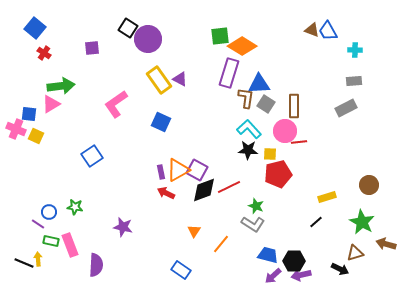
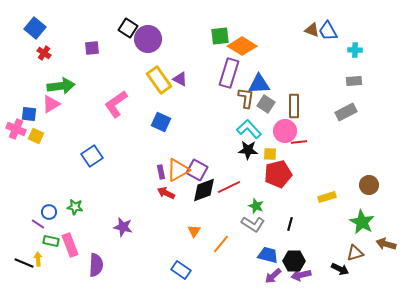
gray rectangle at (346, 108): moved 4 px down
black line at (316, 222): moved 26 px left, 2 px down; rotated 32 degrees counterclockwise
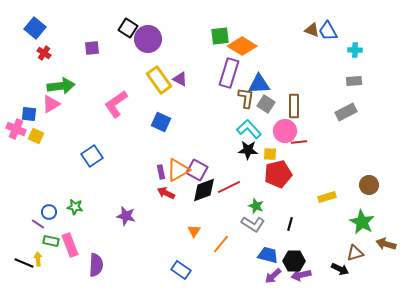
purple star at (123, 227): moved 3 px right, 11 px up
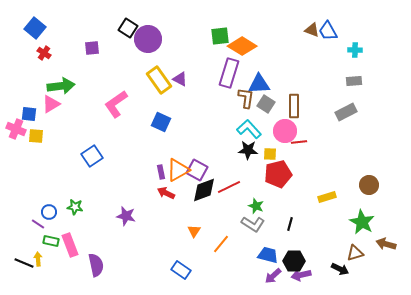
yellow square at (36, 136): rotated 21 degrees counterclockwise
purple semicircle at (96, 265): rotated 15 degrees counterclockwise
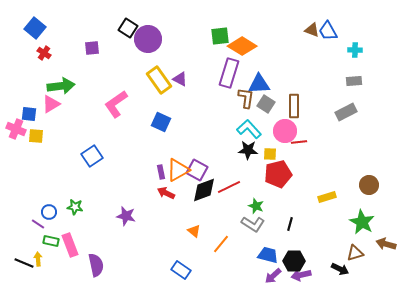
orange triangle at (194, 231): rotated 24 degrees counterclockwise
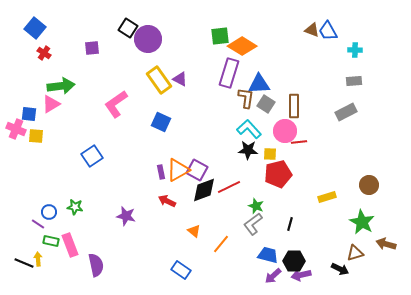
red arrow at (166, 193): moved 1 px right, 8 px down
gray L-shape at (253, 224): rotated 110 degrees clockwise
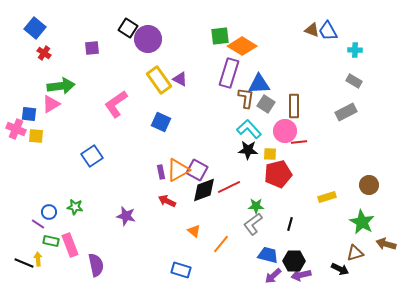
gray rectangle at (354, 81): rotated 35 degrees clockwise
green star at (256, 206): rotated 21 degrees counterclockwise
blue rectangle at (181, 270): rotated 18 degrees counterclockwise
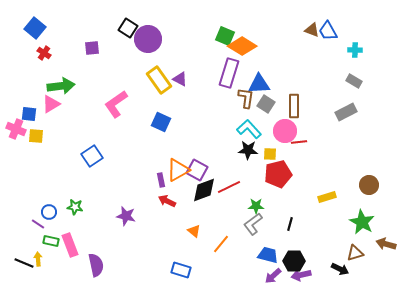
green square at (220, 36): moved 5 px right; rotated 30 degrees clockwise
purple rectangle at (161, 172): moved 8 px down
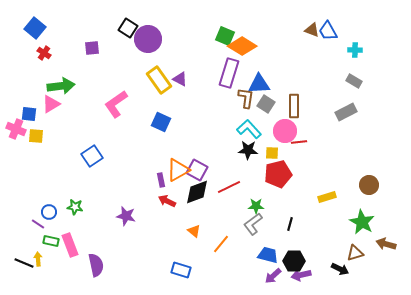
yellow square at (270, 154): moved 2 px right, 1 px up
black diamond at (204, 190): moved 7 px left, 2 px down
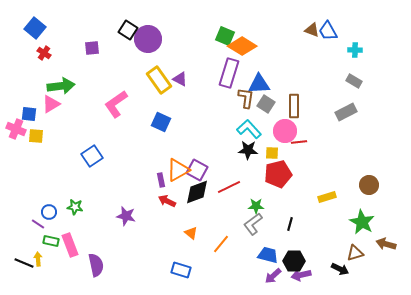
black square at (128, 28): moved 2 px down
orange triangle at (194, 231): moved 3 px left, 2 px down
